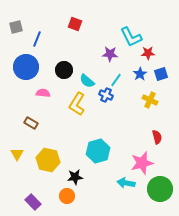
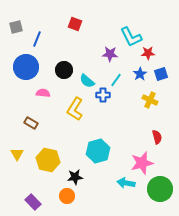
blue cross: moved 3 px left; rotated 24 degrees counterclockwise
yellow L-shape: moved 2 px left, 5 px down
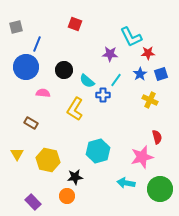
blue line: moved 5 px down
pink star: moved 6 px up
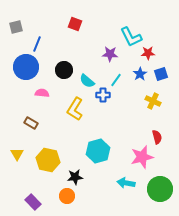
pink semicircle: moved 1 px left
yellow cross: moved 3 px right, 1 px down
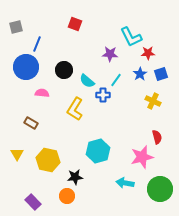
cyan arrow: moved 1 px left
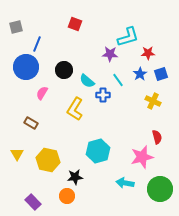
cyan L-shape: moved 3 px left; rotated 80 degrees counterclockwise
cyan line: moved 2 px right; rotated 72 degrees counterclockwise
pink semicircle: rotated 64 degrees counterclockwise
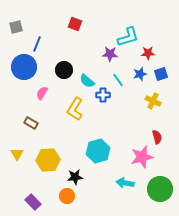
blue circle: moved 2 px left
blue star: rotated 16 degrees clockwise
yellow hexagon: rotated 15 degrees counterclockwise
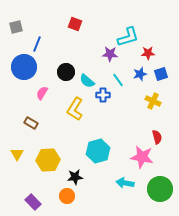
black circle: moved 2 px right, 2 px down
pink star: rotated 25 degrees clockwise
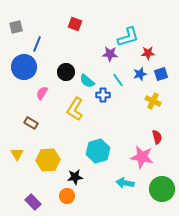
green circle: moved 2 px right
